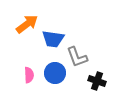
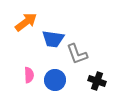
orange arrow: moved 1 px left, 2 px up
gray L-shape: moved 3 px up
blue circle: moved 7 px down
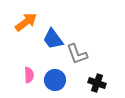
blue trapezoid: rotated 45 degrees clockwise
black cross: moved 2 px down
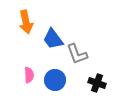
orange arrow: rotated 115 degrees clockwise
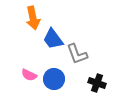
orange arrow: moved 7 px right, 4 px up
pink semicircle: rotated 119 degrees clockwise
blue circle: moved 1 px left, 1 px up
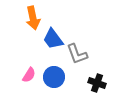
pink semicircle: rotated 84 degrees counterclockwise
blue circle: moved 2 px up
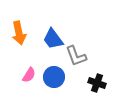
orange arrow: moved 14 px left, 15 px down
gray L-shape: moved 1 px left, 2 px down
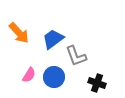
orange arrow: rotated 30 degrees counterclockwise
blue trapezoid: rotated 90 degrees clockwise
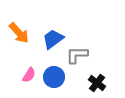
gray L-shape: moved 1 px right, 1 px up; rotated 110 degrees clockwise
black cross: rotated 18 degrees clockwise
